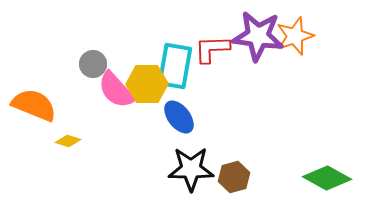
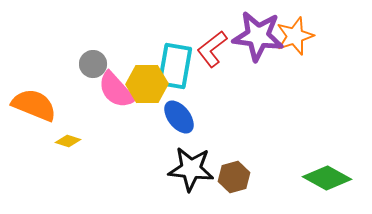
red L-shape: rotated 36 degrees counterclockwise
black star: rotated 6 degrees clockwise
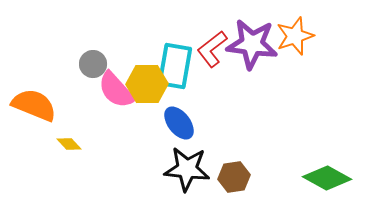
purple star: moved 6 px left, 8 px down
blue ellipse: moved 6 px down
yellow diamond: moved 1 px right, 3 px down; rotated 30 degrees clockwise
black star: moved 4 px left
brown hexagon: rotated 8 degrees clockwise
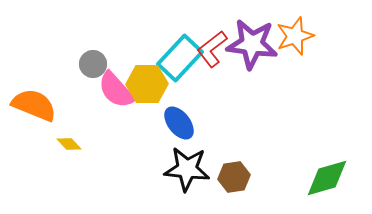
cyan rectangle: moved 5 px right, 8 px up; rotated 33 degrees clockwise
green diamond: rotated 45 degrees counterclockwise
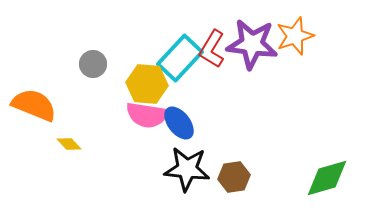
red L-shape: rotated 21 degrees counterclockwise
yellow hexagon: rotated 6 degrees clockwise
pink semicircle: moved 31 px right, 25 px down; rotated 39 degrees counterclockwise
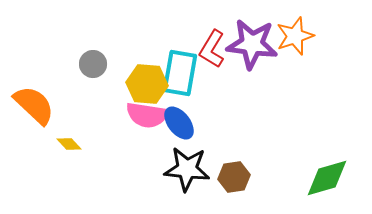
cyan rectangle: moved 15 px down; rotated 33 degrees counterclockwise
orange semicircle: rotated 21 degrees clockwise
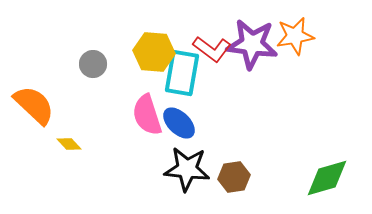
orange star: rotated 9 degrees clockwise
red L-shape: rotated 84 degrees counterclockwise
cyan rectangle: moved 2 px right
yellow hexagon: moved 7 px right, 32 px up
pink semicircle: rotated 63 degrees clockwise
blue ellipse: rotated 8 degrees counterclockwise
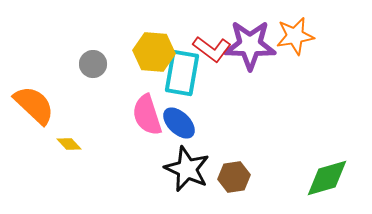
purple star: moved 2 px left, 1 px down; rotated 6 degrees counterclockwise
black star: rotated 18 degrees clockwise
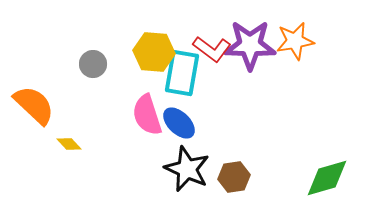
orange star: moved 5 px down
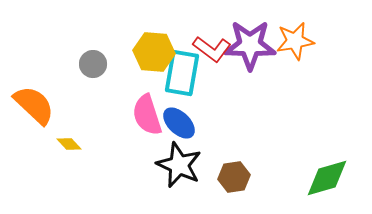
black star: moved 8 px left, 4 px up
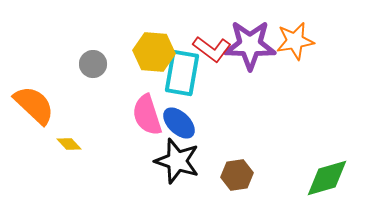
black star: moved 2 px left, 4 px up; rotated 6 degrees counterclockwise
brown hexagon: moved 3 px right, 2 px up
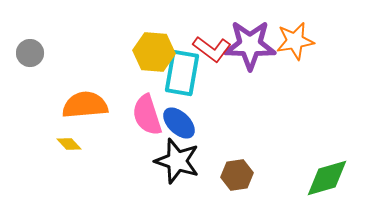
gray circle: moved 63 px left, 11 px up
orange semicircle: moved 51 px right; rotated 48 degrees counterclockwise
